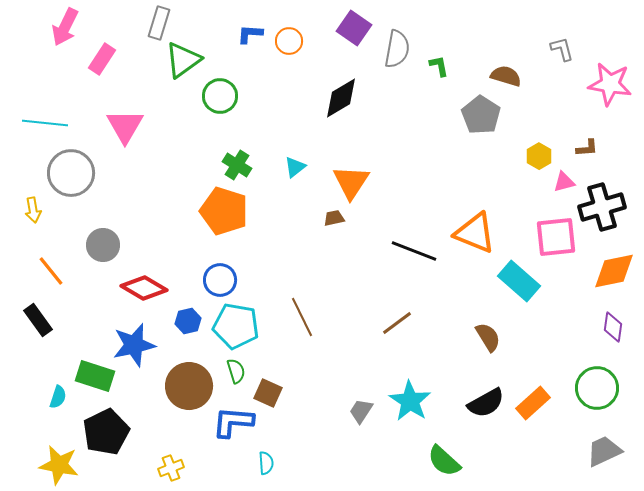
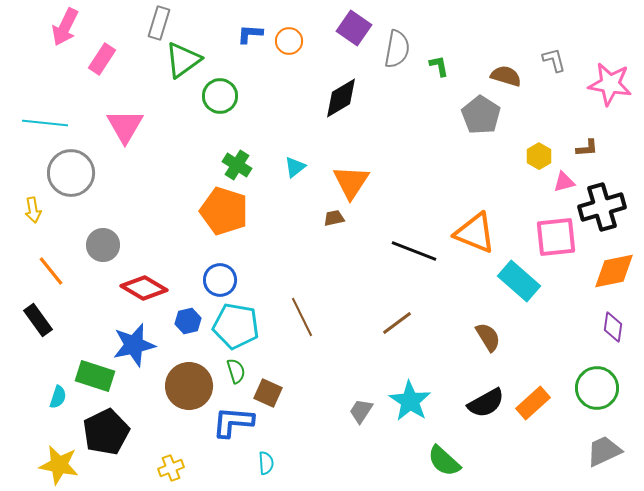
gray L-shape at (562, 49): moved 8 px left, 11 px down
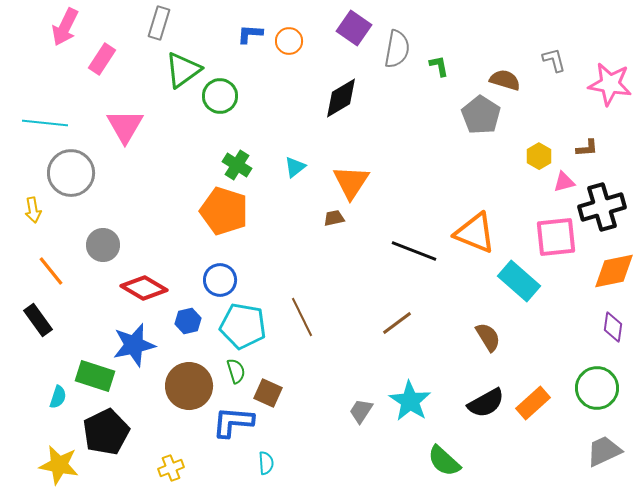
green triangle at (183, 60): moved 10 px down
brown semicircle at (506, 76): moved 1 px left, 4 px down
cyan pentagon at (236, 326): moved 7 px right
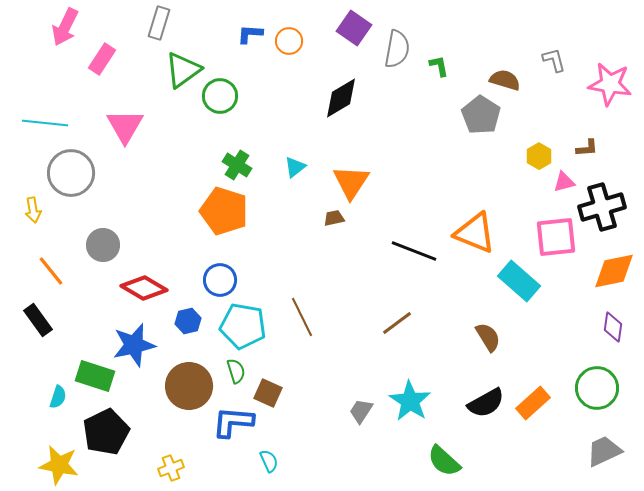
cyan semicircle at (266, 463): moved 3 px right, 2 px up; rotated 20 degrees counterclockwise
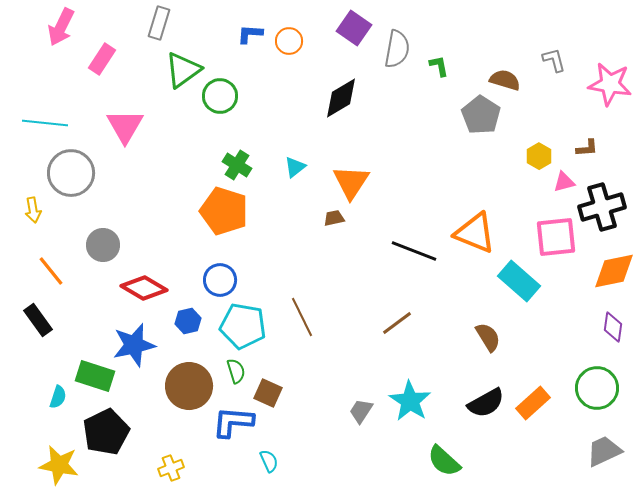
pink arrow at (65, 27): moved 4 px left
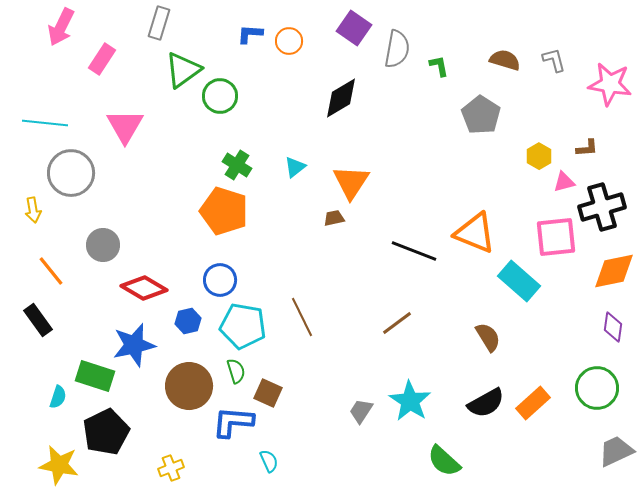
brown semicircle at (505, 80): moved 20 px up
gray trapezoid at (604, 451): moved 12 px right
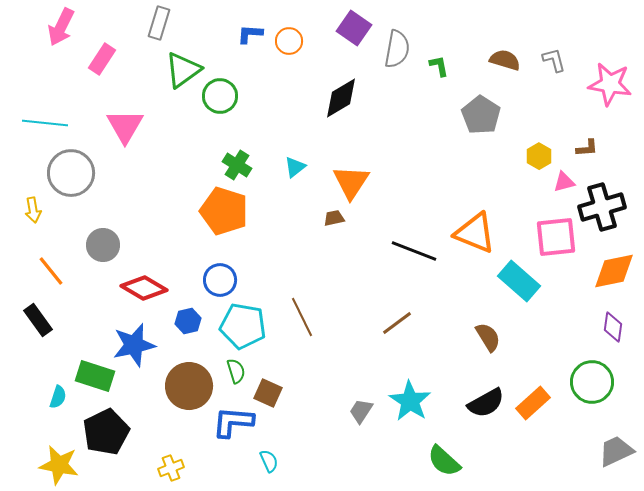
green circle at (597, 388): moved 5 px left, 6 px up
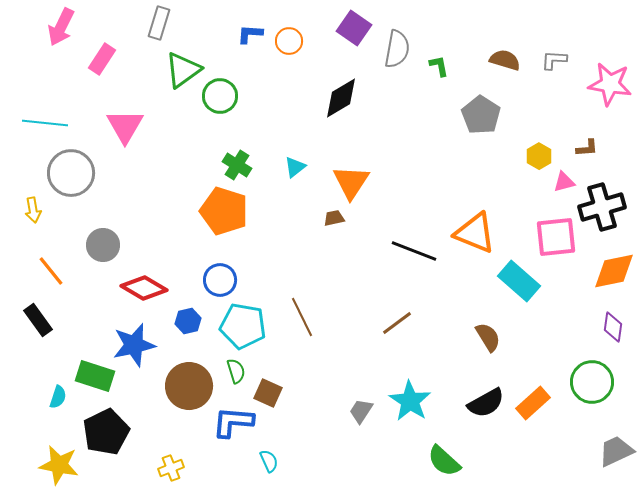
gray L-shape at (554, 60): rotated 72 degrees counterclockwise
